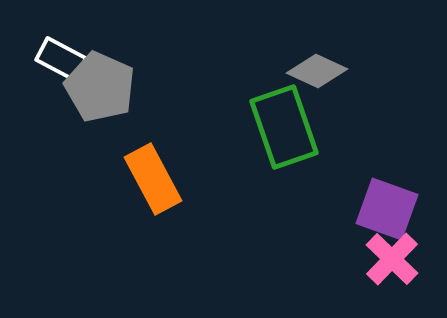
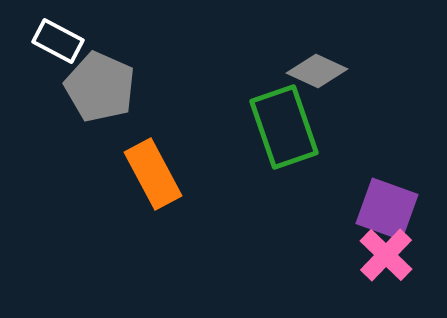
white rectangle: moved 3 px left, 18 px up
orange rectangle: moved 5 px up
pink cross: moved 6 px left, 4 px up
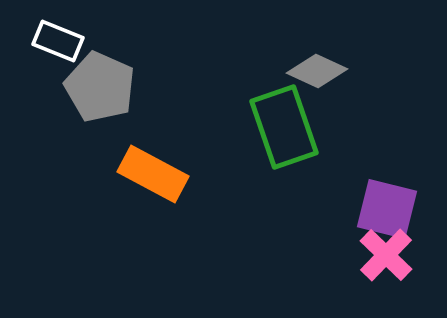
white rectangle: rotated 6 degrees counterclockwise
orange rectangle: rotated 34 degrees counterclockwise
purple square: rotated 6 degrees counterclockwise
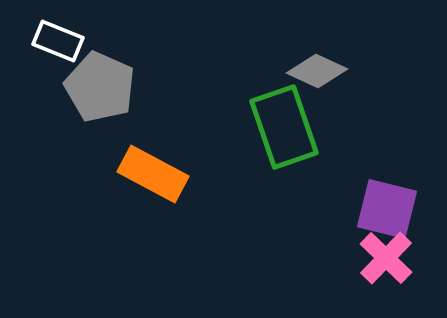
pink cross: moved 3 px down
